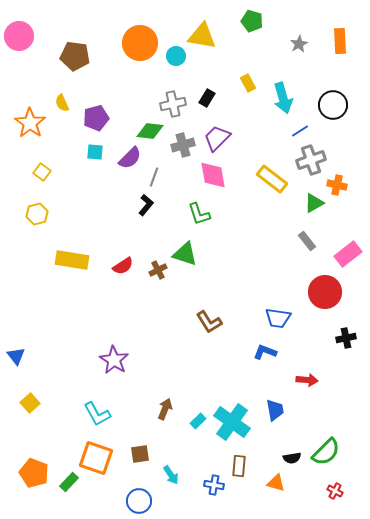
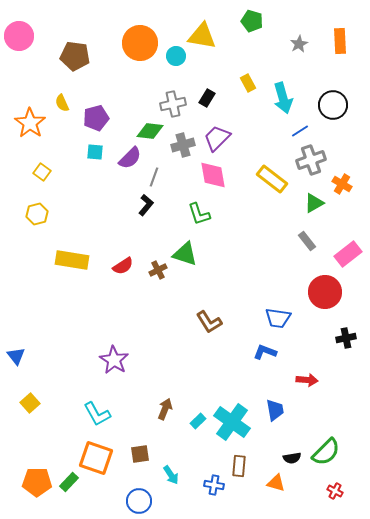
orange cross at (337, 185): moved 5 px right, 1 px up; rotated 18 degrees clockwise
orange pentagon at (34, 473): moved 3 px right, 9 px down; rotated 20 degrees counterclockwise
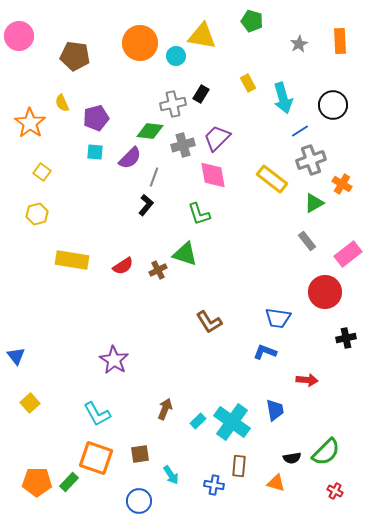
black rectangle at (207, 98): moved 6 px left, 4 px up
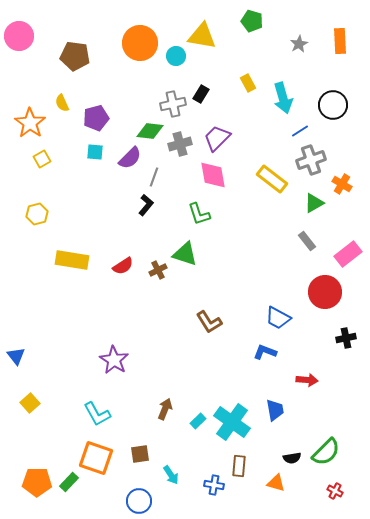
gray cross at (183, 145): moved 3 px left, 1 px up
yellow square at (42, 172): moved 13 px up; rotated 24 degrees clockwise
blue trapezoid at (278, 318): rotated 20 degrees clockwise
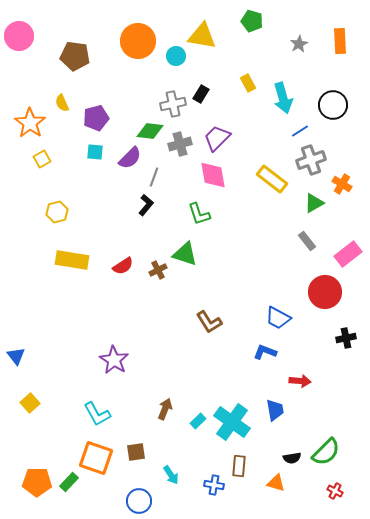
orange circle at (140, 43): moved 2 px left, 2 px up
yellow hexagon at (37, 214): moved 20 px right, 2 px up
red arrow at (307, 380): moved 7 px left, 1 px down
brown square at (140, 454): moved 4 px left, 2 px up
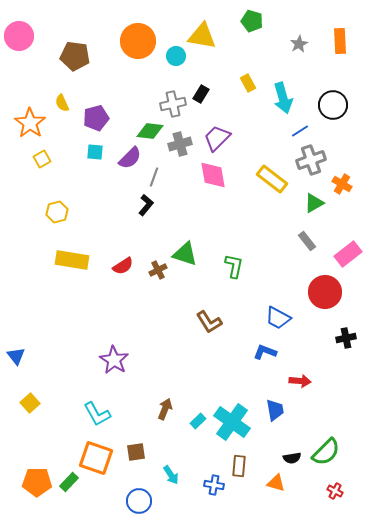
green L-shape at (199, 214): moved 35 px right, 52 px down; rotated 150 degrees counterclockwise
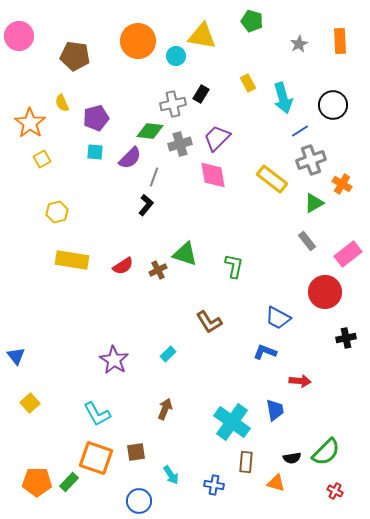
cyan rectangle at (198, 421): moved 30 px left, 67 px up
brown rectangle at (239, 466): moved 7 px right, 4 px up
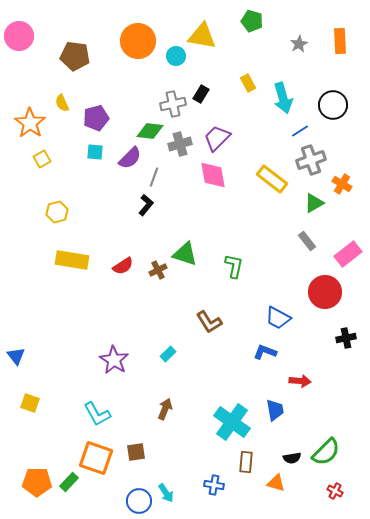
yellow square at (30, 403): rotated 30 degrees counterclockwise
cyan arrow at (171, 475): moved 5 px left, 18 px down
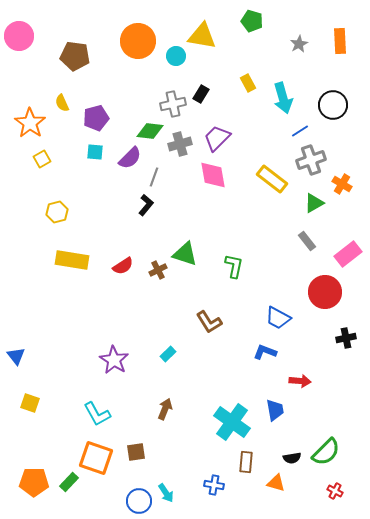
orange pentagon at (37, 482): moved 3 px left
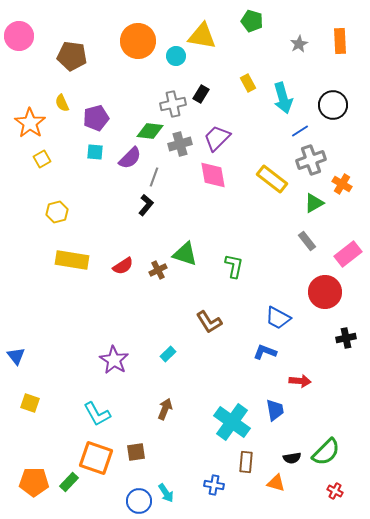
brown pentagon at (75, 56): moved 3 px left
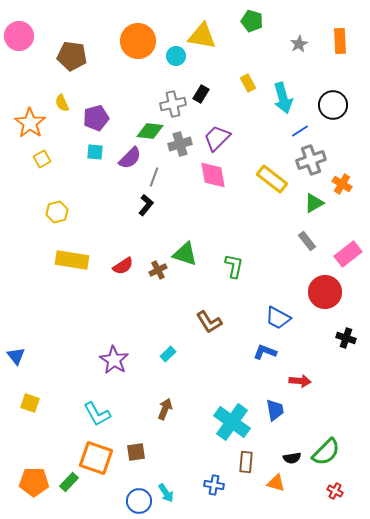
black cross at (346, 338): rotated 30 degrees clockwise
